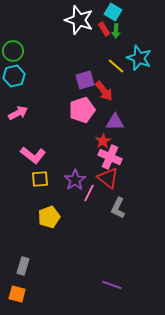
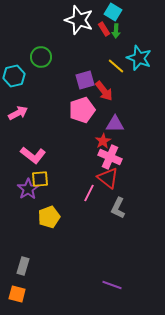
green circle: moved 28 px right, 6 px down
purple triangle: moved 2 px down
purple star: moved 47 px left, 9 px down
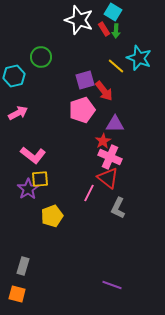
yellow pentagon: moved 3 px right, 1 px up
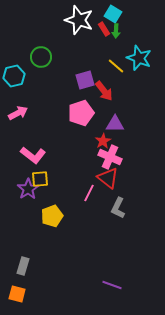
cyan square: moved 2 px down
pink pentagon: moved 1 px left, 3 px down
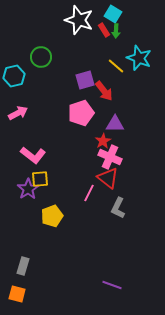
red rectangle: moved 1 px down
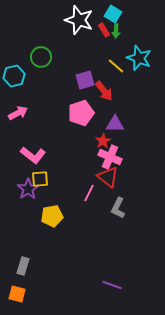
red triangle: moved 1 px up
yellow pentagon: rotated 10 degrees clockwise
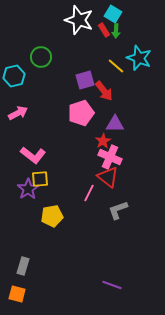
gray L-shape: moved 2 px down; rotated 45 degrees clockwise
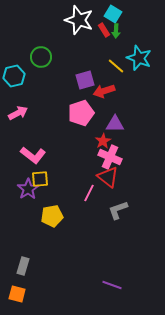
red arrow: rotated 110 degrees clockwise
